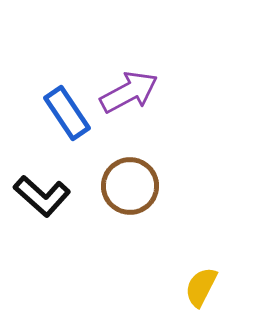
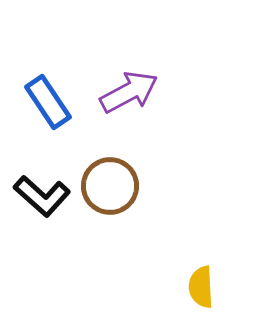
blue rectangle: moved 19 px left, 11 px up
brown circle: moved 20 px left
yellow semicircle: rotated 30 degrees counterclockwise
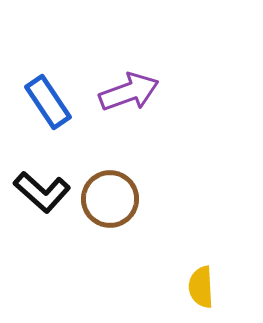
purple arrow: rotated 8 degrees clockwise
brown circle: moved 13 px down
black L-shape: moved 4 px up
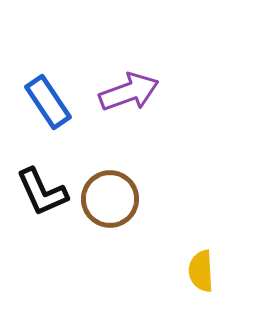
black L-shape: rotated 24 degrees clockwise
yellow semicircle: moved 16 px up
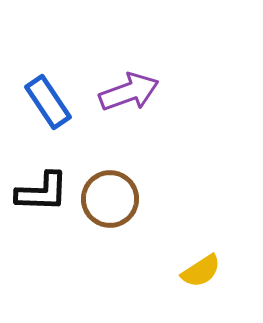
black L-shape: rotated 64 degrees counterclockwise
yellow semicircle: rotated 120 degrees counterclockwise
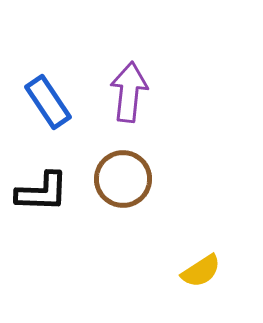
purple arrow: rotated 64 degrees counterclockwise
brown circle: moved 13 px right, 20 px up
